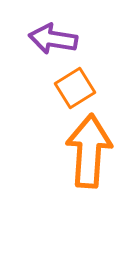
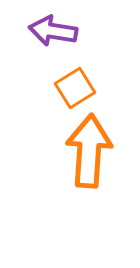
purple arrow: moved 8 px up
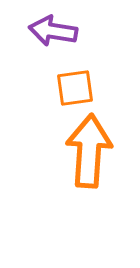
orange square: rotated 24 degrees clockwise
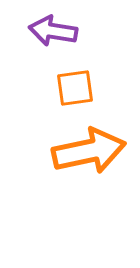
orange arrow: rotated 74 degrees clockwise
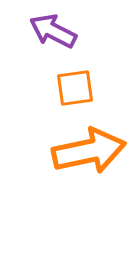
purple arrow: rotated 18 degrees clockwise
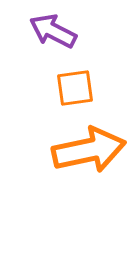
orange arrow: moved 1 px up
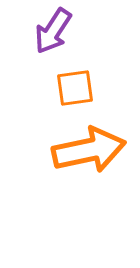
purple arrow: rotated 84 degrees counterclockwise
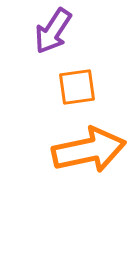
orange square: moved 2 px right, 1 px up
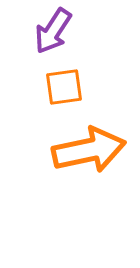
orange square: moved 13 px left
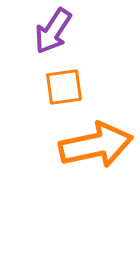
orange arrow: moved 7 px right, 5 px up
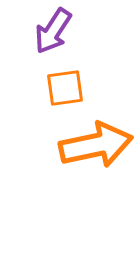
orange square: moved 1 px right, 1 px down
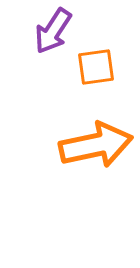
orange square: moved 31 px right, 21 px up
